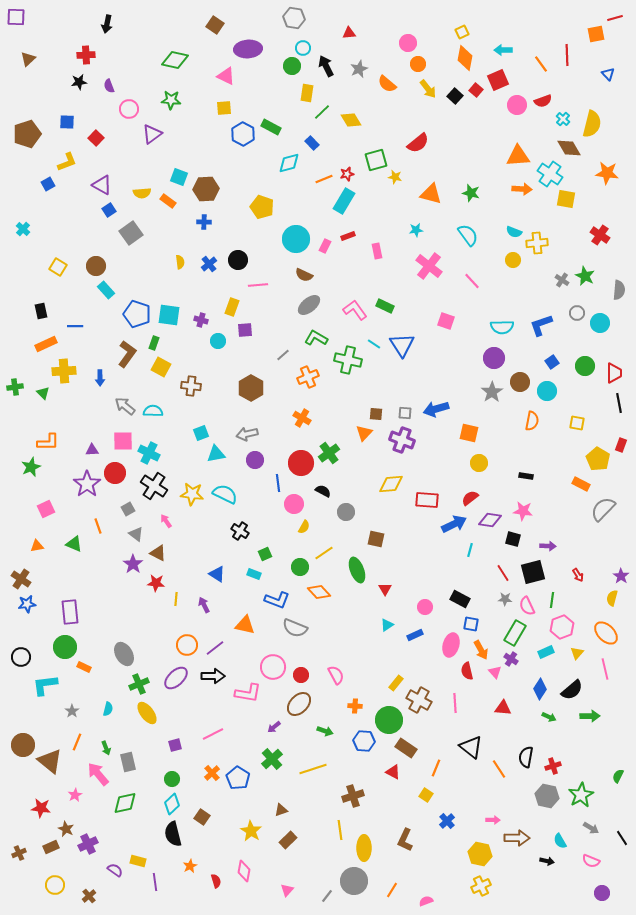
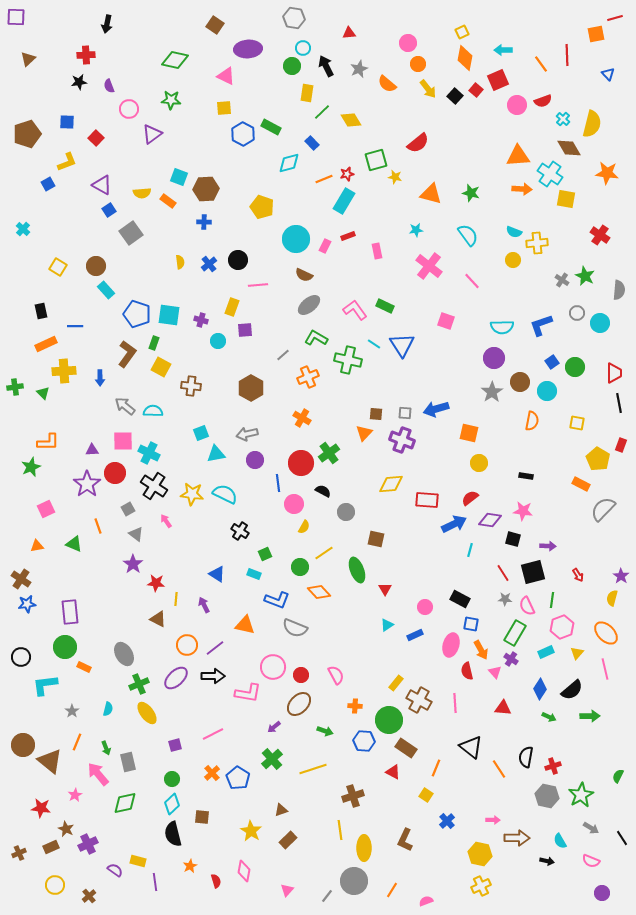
green circle at (585, 366): moved 10 px left, 1 px down
brown triangle at (158, 553): moved 66 px down
brown square at (202, 817): rotated 28 degrees counterclockwise
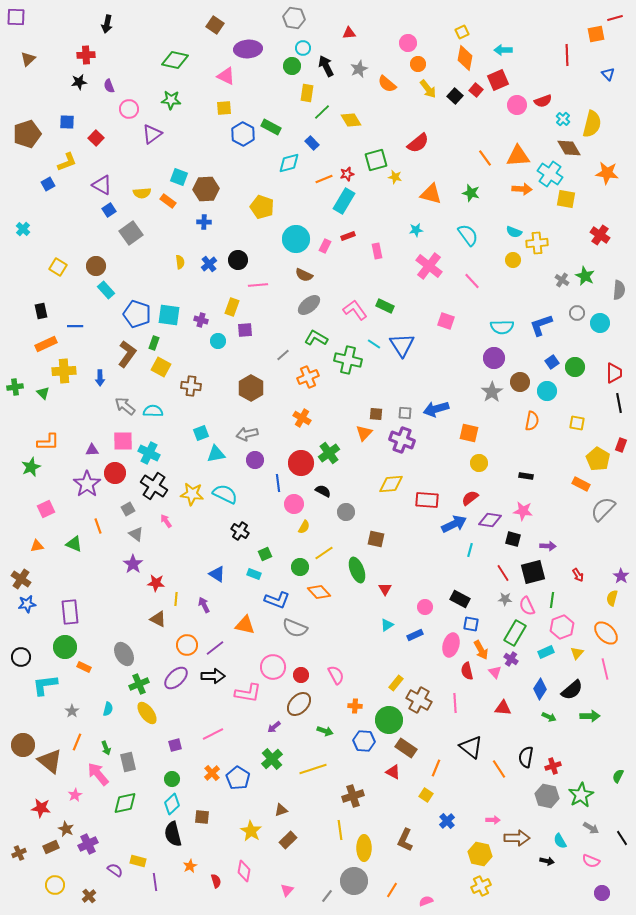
orange line at (541, 64): moved 56 px left, 94 px down
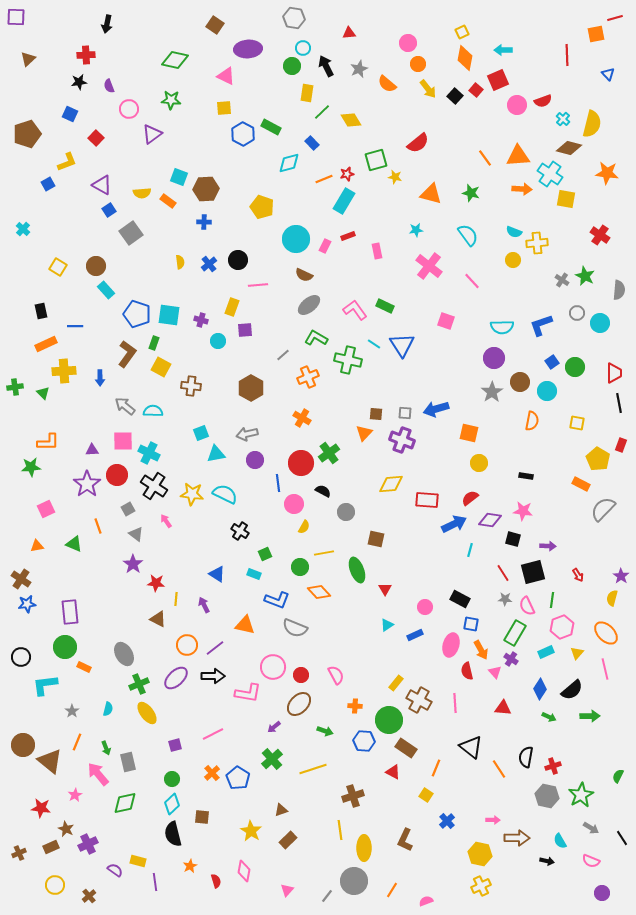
blue square at (67, 122): moved 3 px right, 8 px up; rotated 21 degrees clockwise
brown diamond at (569, 148): rotated 45 degrees counterclockwise
green star at (31, 467): rotated 18 degrees clockwise
red circle at (115, 473): moved 2 px right, 2 px down
yellow line at (324, 553): rotated 24 degrees clockwise
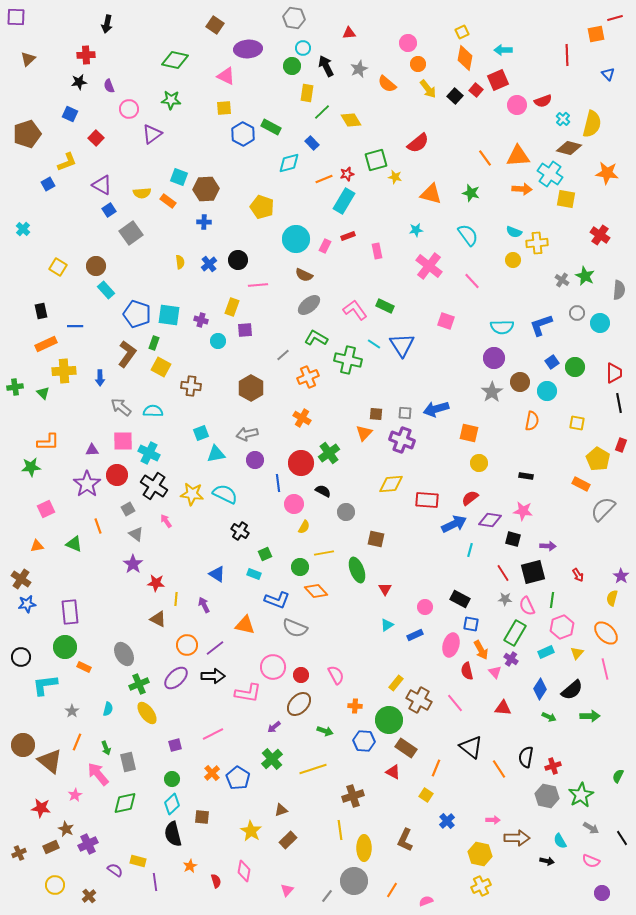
gray arrow at (125, 406): moved 4 px left, 1 px down
orange diamond at (319, 592): moved 3 px left, 1 px up
pink line at (455, 703): rotated 36 degrees counterclockwise
